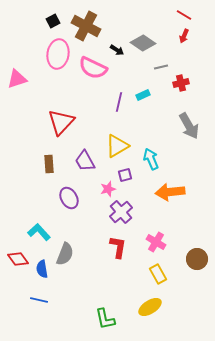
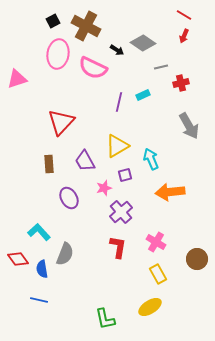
pink star: moved 4 px left, 1 px up
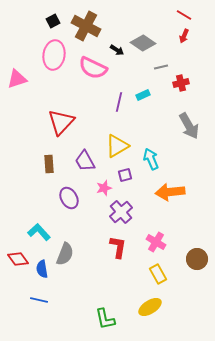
pink ellipse: moved 4 px left, 1 px down
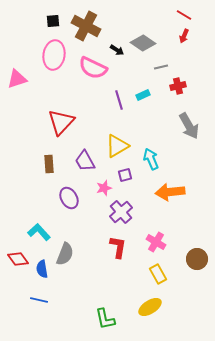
black square: rotated 24 degrees clockwise
red cross: moved 3 px left, 3 px down
purple line: moved 2 px up; rotated 30 degrees counterclockwise
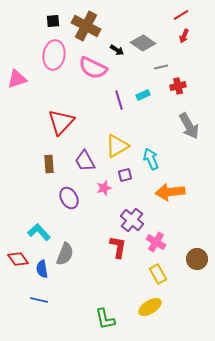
red line: moved 3 px left; rotated 63 degrees counterclockwise
purple cross: moved 11 px right, 8 px down; rotated 10 degrees counterclockwise
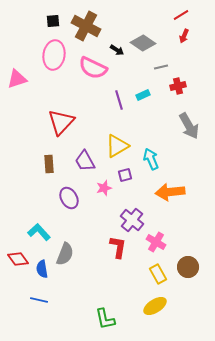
brown circle: moved 9 px left, 8 px down
yellow ellipse: moved 5 px right, 1 px up
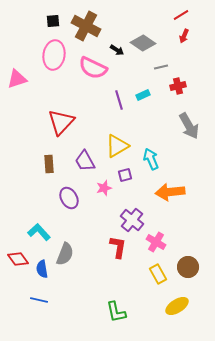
yellow ellipse: moved 22 px right
green L-shape: moved 11 px right, 7 px up
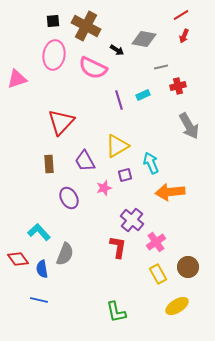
gray diamond: moved 1 px right, 4 px up; rotated 25 degrees counterclockwise
cyan arrow: moved 4 px down
pink cross: rotated 24 degrees clockwise
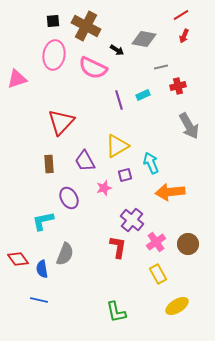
cyan L-shape: moved 4 px right, 11 px up; rotated 60 degrees counterclockwise
brown circle: moved 23 px up
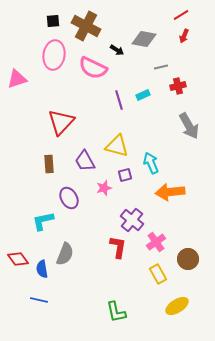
yellow triangle: rotated 45 degrees clockwise
brown circle: moved 15 px down
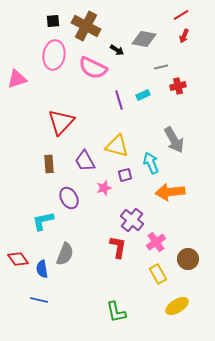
gray arrow: moved 15 px left, 14 px down
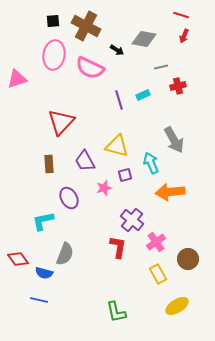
red line: rotated 49 degrees clockwise
pink semicircle: moved 3 px left
blue semicircle: moved 2 px right, 4 px down; rotated 66 degrees counterclockwise
